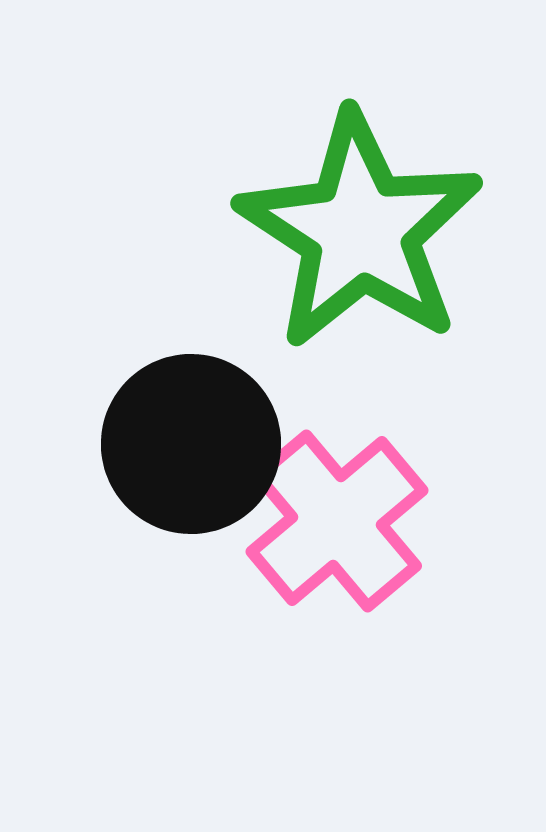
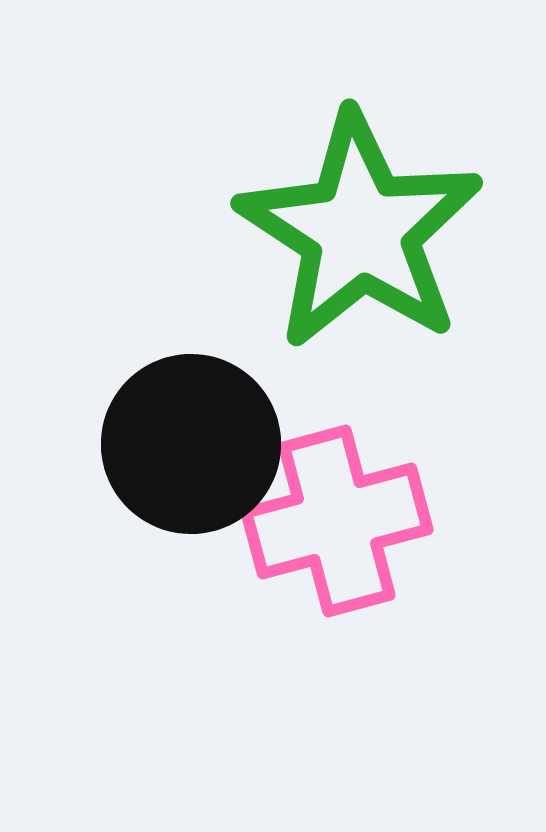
pink cross: rotated 25 degrees clockwise
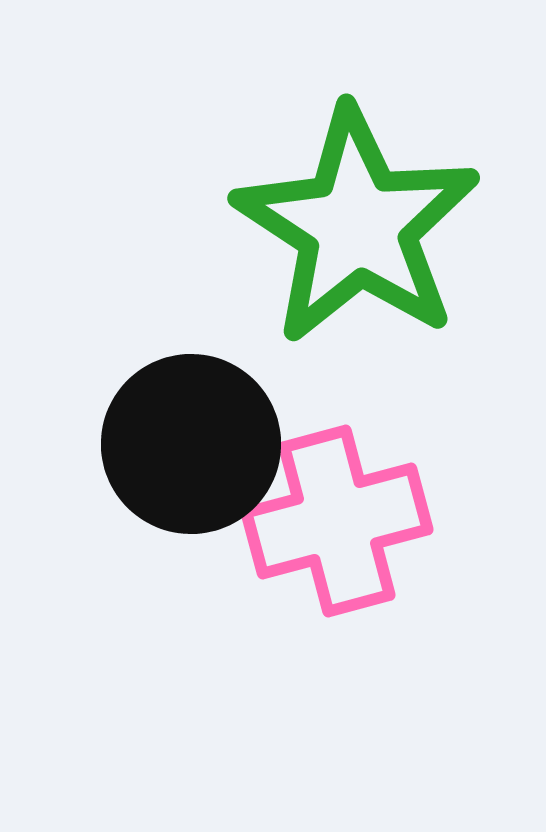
green star: moved 3 px left, 5 px up
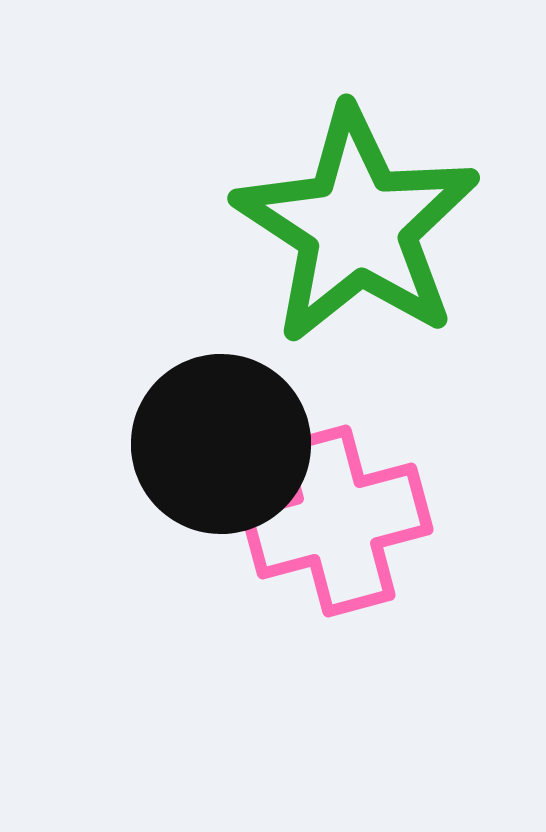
black circle: moved 30 px right
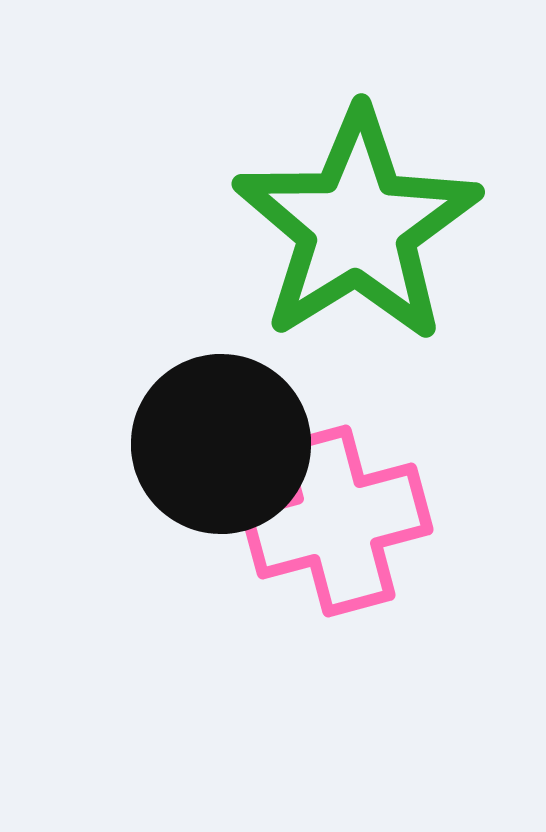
green star: rotated 7 degrees clockwise
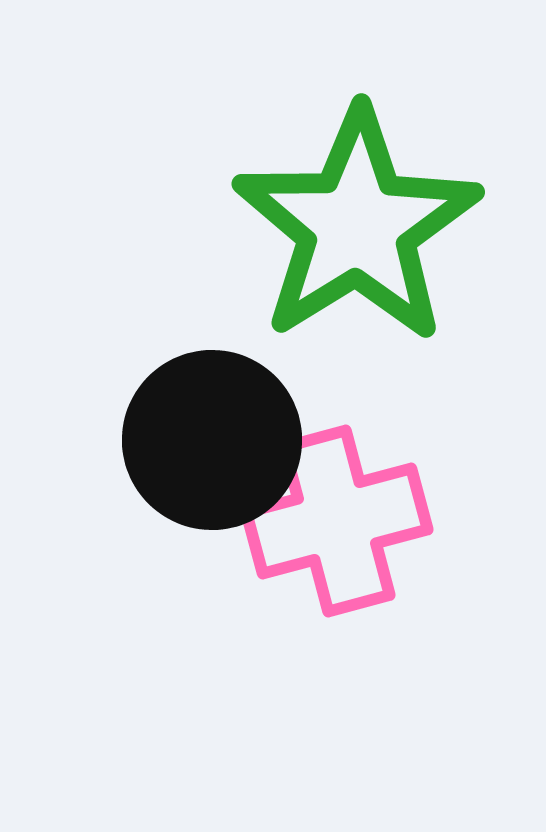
black circle: moved 9 px left, 4 px up
